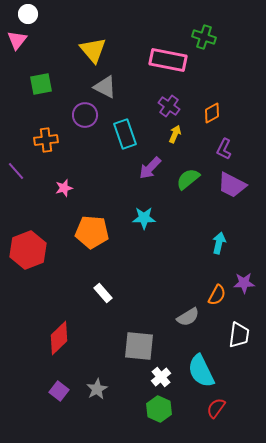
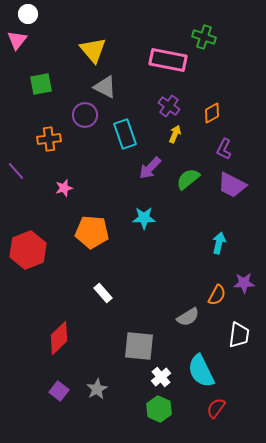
orange cross: moved 3 px right, 1 px up
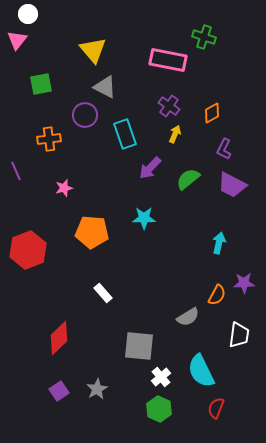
purple line: rotated 18 degrees clockwise
purple square: rotated 18 degrees clockwise
red semicircle: rotated 15 degrees counterclockwise
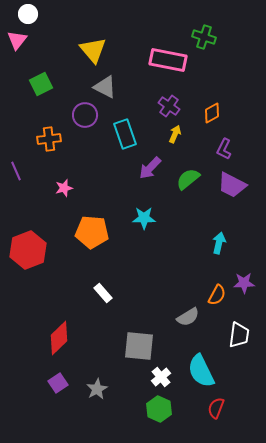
green square: rotated 15 degrees counterclockwise
purple square: moved 1 px left, 8 px up
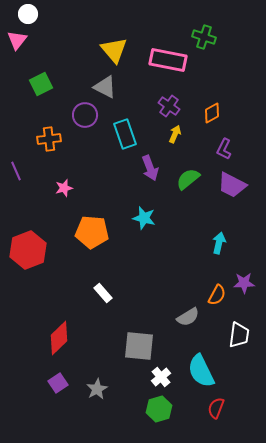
yellow triangle: moved 21 px right
purple arrow: rotated 65 degrees counterclockwise
cyan star: rotated 15 degrees clockwise
green hexagon: rotated 20 degrees clockwise
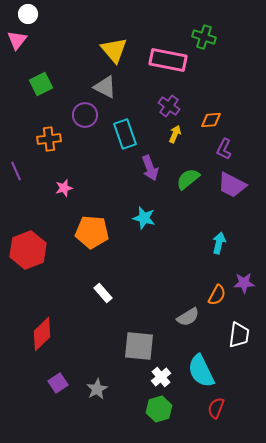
orange diamond: moved 1 px left, 7 px down; rotated 25 degrees clockwise
red diamond: moved 17 px left, 4 px up
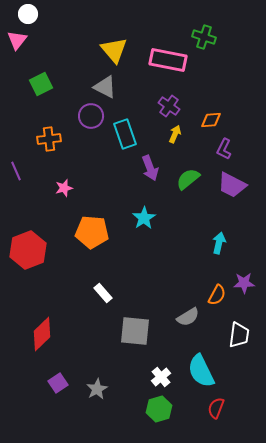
purple circle: moved 6 px right, 1 px down
cyan star: rotated 25 degrees clockwise
gray square: moved 4 px left, 15 px up
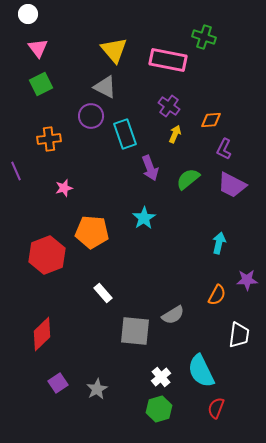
pink triangle: moved 21 px right, 8 px down; rotated 15 degrees counterclockwise
red hexagon: moved 19 px right, 5 px down
purple star: moved 3 px right, 3 px up
gray semicircle: moved 15 px left, 2 px up
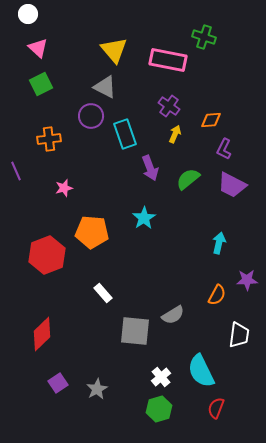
pink triangle: rotated 10 degrees counterclockwise
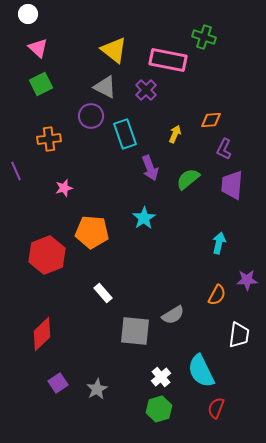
yellow triangle: rotated 12 degrees counterclockwise
purple cross: moved 23 px left, 16 px up; rotated 10 degrees clockwise
purple trapezoid: rotated 68 degrees clockwise
